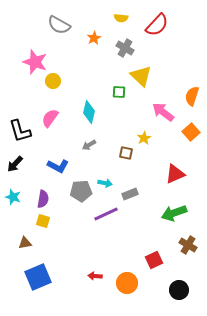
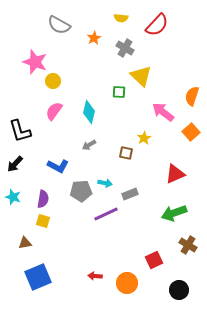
pink semicircle: moved 4 px right, 7 px up
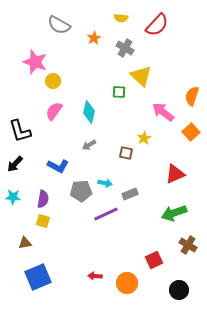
cyan star: rotated 14 degrees counterclockwise
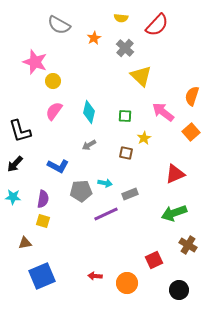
gray cross: rotated 12 degrees clockwise
green square: moved 6 px right, 24 px down
blue square: moved 4 px right, 1 px up
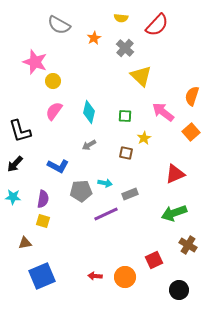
orange circle: moved 2 px left, 6 px up
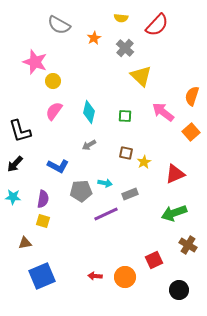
yellow star: moved 24 px down
